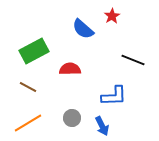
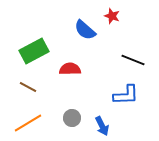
red star: rotated 21 degrees counterclockwise
blue semicircle: moved 2 px right, 1 px down
blue L-shape: moved 12 px right, 1 px up
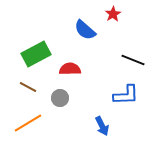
red star: moved 1 px right, 2 px up; rotated 21 degrees clockwise
green rectangle: moved 2 px right, 3 px down
gray circle: moved 12 px left, 20 px up
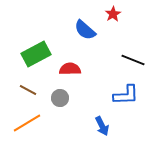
brown line: moved 3 px down
orange line: moved 1 px left
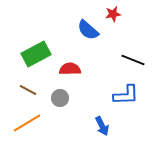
red star: rotated 21 degrees clockwise
blue semicircle: moved 3 px right
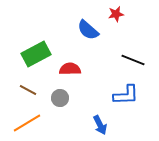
red star: moved 3 px right
blue arrow: moved 2 px left, 1 px up
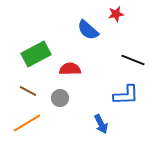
brown line: moved 1 px down
blue arrow: moved 1 px right, 1 px up
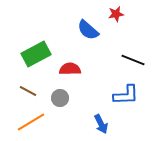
orange line: moved 4 px right, 1 px up
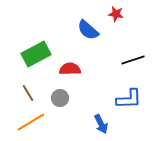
red star: rotated 21 degrees clockwise
black line: rotated 40 degrees counterclockwise
brown line: moved 2 px down; rotated 30 degrees clockwise
blue L-shape: moved 3 px right, 4 px down
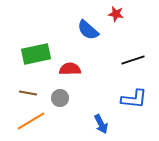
green rectangle: rotated 16 degrees clockwise
brown line: rotated 48 degrees counterclockwise
blue L-shape: moved 5 px right; rotated 8 degrees clockwise
orange line: moved 1 px up
